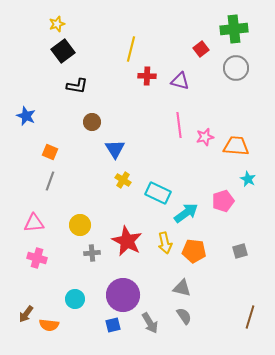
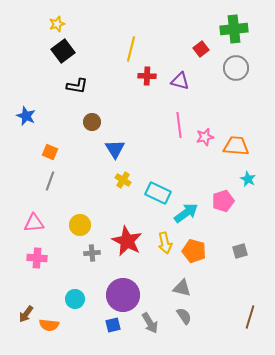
orange pentagon: rotated 10 degrees clockwise
pink cross: rotated 12 degrees counterclockwise
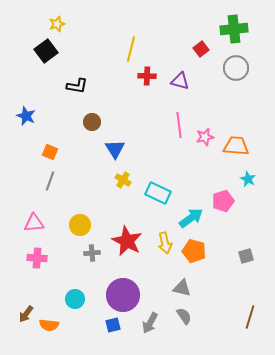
black square: moved 17 px left
cyan arrow: moved 5 px right, 5 px down
gray square: moved 6 px right, 5 px down
gray arrow: rotated 60 degrees clockwise
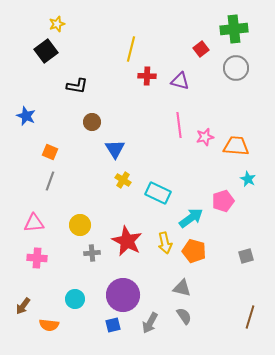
brown arrow: moved 3 px left, 8 px up
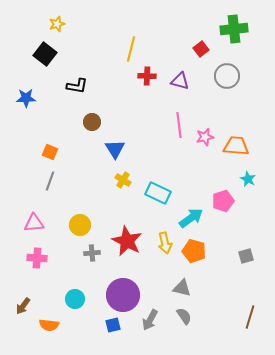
black square: moved 1 px left, 3 px down; rotated 15 degrees counterclockwise
gray circle: moved 9 px left, 8 px down
blue star: moved 18 px up; rotated 24 degrees counterclockwise
gray arrow: moved 3 px up
